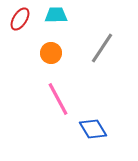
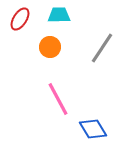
cyan trapezoid: moved 3 px right
orange circle: moved 1 px left, 6 px up
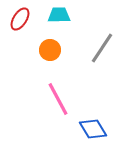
orange circle: moved 3 px down
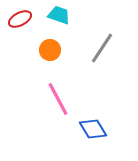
cyan trapezoid: rotated 20 degrees clockwise
red ellipse: rotated 30 degrees clockwise
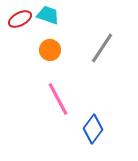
cyan trapezoid: moved 11 px left
blue diamond: rotated 68 degrees clockwise
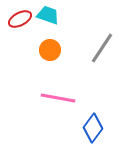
pink line: moved 1 px up; rotated 52 degrees counterclockwise
blue diamond: moved 1 px up
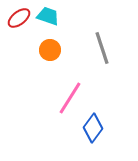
cyan trapezoid: moved 1 px down
red ellipse: moved 1 px left, 1 px up; rotated 10 degrees counterclockwise
gray line: rotated 52 degrees counterclockwise
pink line: moved 12 px right; rotated 68 degrees counterclockwise
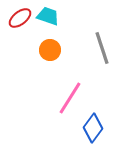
red ellipse: moved 1 px right
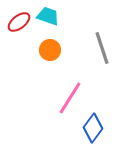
red ellipse: moved 1 px left, 4 px down
